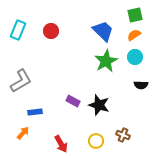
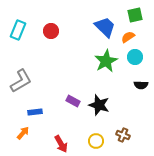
blue trapezoid: moved 2 px right, 4 px up
orange semicircle: moved 6 px left, 2 px down
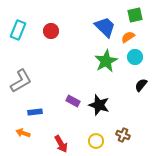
black semicircle: rotated 128 degrees clockwise
orange arrow: rotated 112 degrees counterclockwise
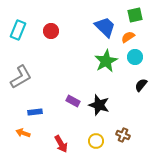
gray L-shape: moved 4 px up
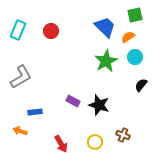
orange arrow: moved 3 px left, 2 px up
yellow circle: moved 1 px left, 1 px down
